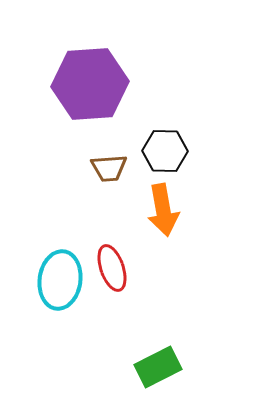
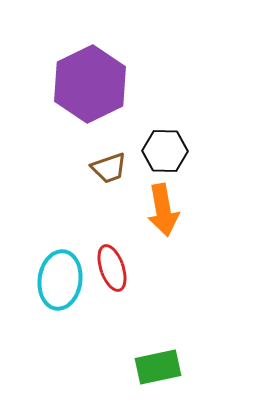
purple hexagon: rotated 22 degrees counterclockwise
brown trapezoid: rotated 15 degrees counterclockwise
green rectangle: rotated 15 degrees clockwise
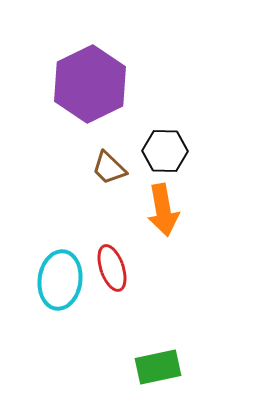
brown trapezoid: rotated 63 degrees clockwise
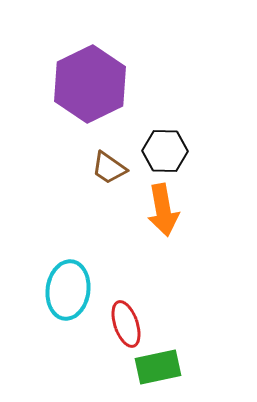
brown trapezoid: rotated 9 degrees counterclockwise
red ellipse: moved 14 px right, 56 px down
cyan ellipse: moved 8 px right, 10 px down
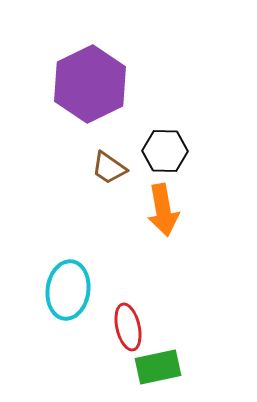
red ellipse: moved 2 px right, 3 px down; rotated 6 degrees clockwise
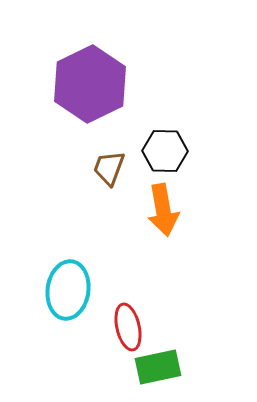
brown trapezoid: rotated 75 degrees clockwise
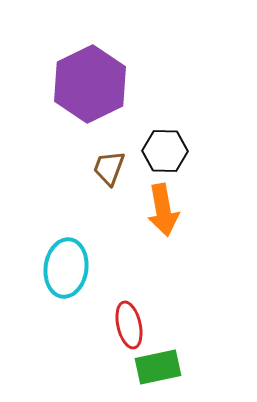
cyan ellipse: moved 2 px left, 22 px up
red ellipse: moved 1 px right, 2 px up
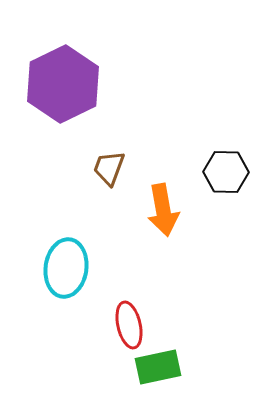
purple hexagon: moved 27 px left
black hexagon: moved 61 px right, 21 px down
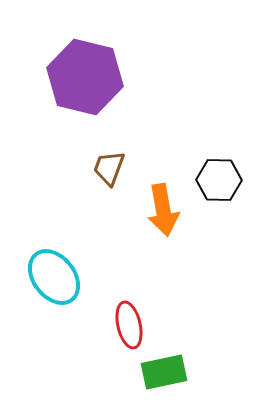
purple hexagon: moved 22 px right, 7 px up; rotated 20 degrees counterclockwise
black hexagon: moved 7 px left, 8 px down
cyan ellipse: moved 12 px left, 9 px down; rotated 46 degrees counterclockwise
green rectangle: moved 6 px right, 5 px down
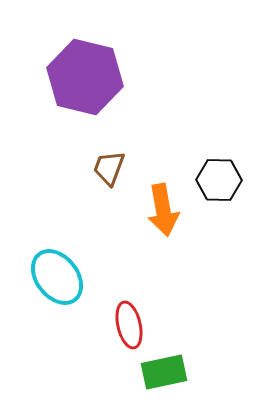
cyan ellipse: moved 3 px right
